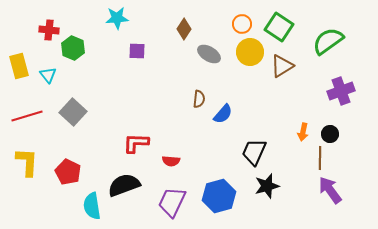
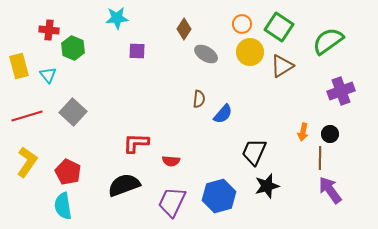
gray ellipse: moved 3 px left
yellow L-shape: rotated 32 degrees clockwise
cyan semicircle: moved 29 px left
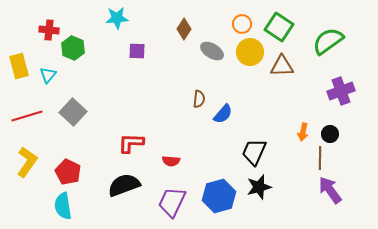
gray ellipse: moved 6 px right, 3 px up
brown triangle: rotated 30 degrees clockwise
cyan triangle: rotated 18 degrees clockwise
red L-shape: moved 5 px left
black star: moved 8 px left, 1 px down
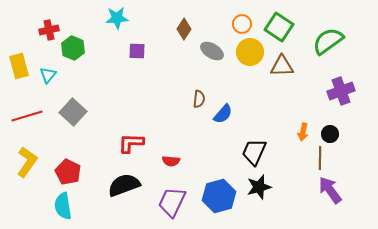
red cross: rotated 18 degrees counterclockwise
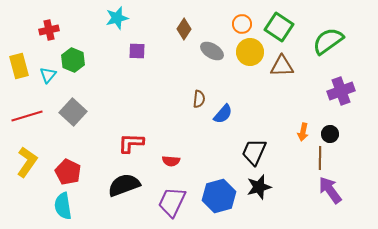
cyan star: rotated 10 degrees counterclockwise
green hexagon: moved 12 px down
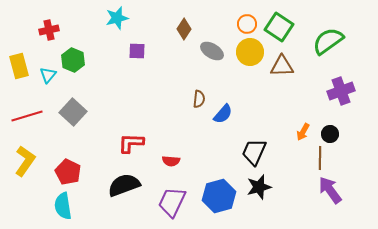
orange circle: moved 5 px right
orange arrow: rotated 18 degrees clockwise
yellow L-shape: moved 2 px left, 1 px up
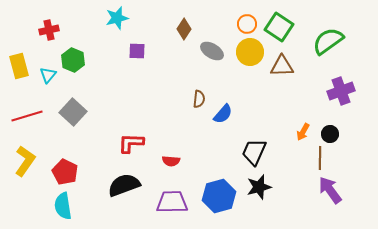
red pentagon: moved 3 px left
purple trapezoid: rotated 64 degrees clockwise
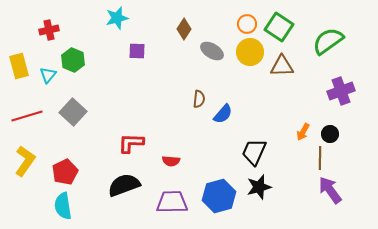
red pentagon: rotated 20 degrees clockwise
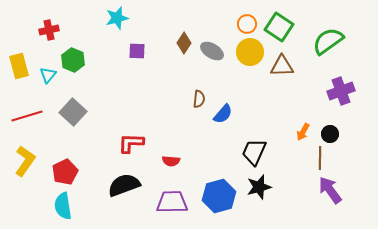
brown diamond: moved 14 px down
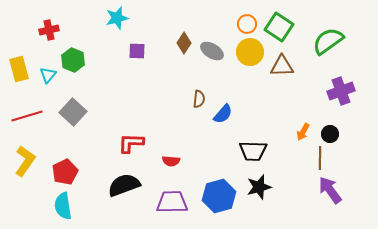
yellow rectangle: moved 3 px down
black trapezoid: moved 1 px left, 1 px up; rotated 112 degrees counterclockwise
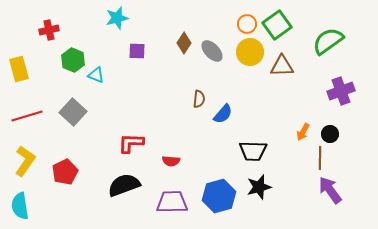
green square: moved 2 px left, 2 px up; rotated 20 degrees clockwise
gray ellipse: rotated 15 degrees clockwise
cyan triangle: moved 48 px right; rotated 48 degrees counterclockwise
cyan semicircle: moved 43 px left
